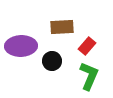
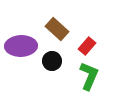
brown rectangle: moved 5 px left, 2 px down; rotated 45 degrees clockwise
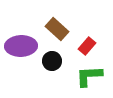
green L-shape: rotated 116 degrees counterclockwise
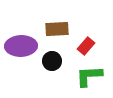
brown rectangle: rotated 45 degrees counterclockwise
red rectangle: moved 1 px left
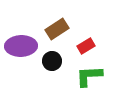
brown rectangle: rotated 30 degrees counterclockwise
red rectangle: rotated 18 degrees clockwise
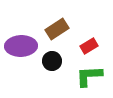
red rectangle: moved 3 px right
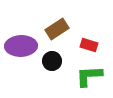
red rectangle: moved 1 px up; rotated 48 degrees clockwise
